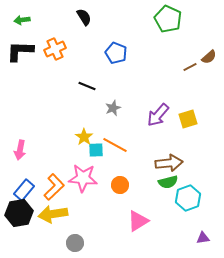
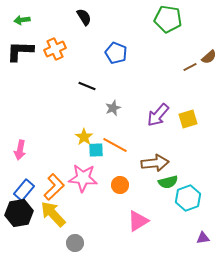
green pentagon: rotated 16 degrees counterclockwise
brown arrow: moved 14 px left
yellow arrow: rotated 56 degrees clockwise
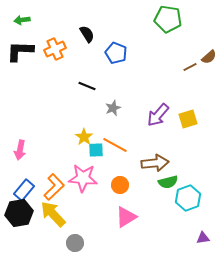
black semicircle: moved 3 px right, 17 px down
pink triangle: moved 12 px left, 4 px up
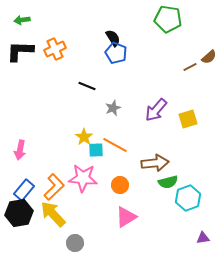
black semicircle: moved 26 px right, 4 px down
purple arrow: moved 2 px left, 5 px up
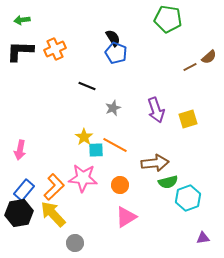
purple arrow: rotated 60 degrees counterclockwise
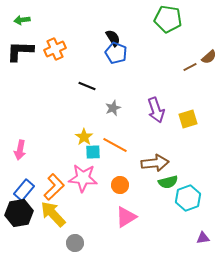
cyan square: moved 3 px left, 2 px down
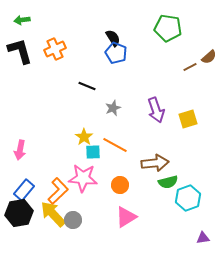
green pentagon: moved 9 px down
black L-shape: rotated 72 degrees clockwise
orange L-shape: moved 4 px right, 4 px down
gray circle: moved 2 px left, 23 px up
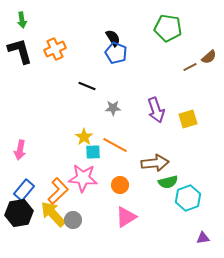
green arrow: rotated 91 degrees counterclockwise
gray star: rotated 21 degrees clockwise
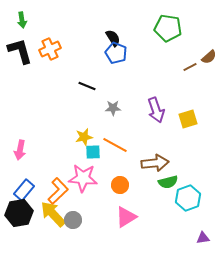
orange cross: moved 5 px left
yellow star: rotated 24 degrees clockwise
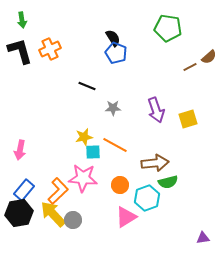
cyan hexagon: moved 41 px left
